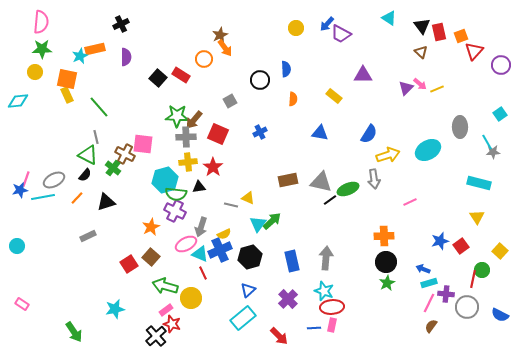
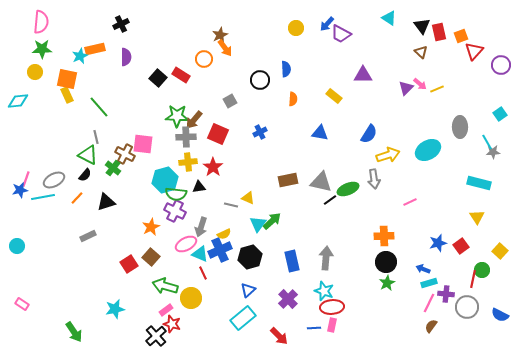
blue star at (440, 241): moved 2 px left, 2 px down
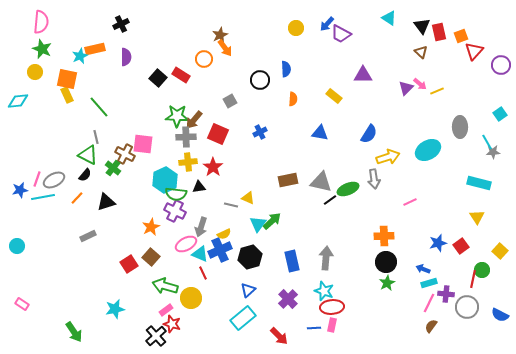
green star at (42, 49): rotated 24 degrees clockwise
yellow line at (437, 89): moved 2 px down
yellow arrow at (388, 155): moved 2 px down
pink line at (26, 179): moved 11 px right
cyan hexagon at (165, 180): rotated 10 degrees counterclockwise
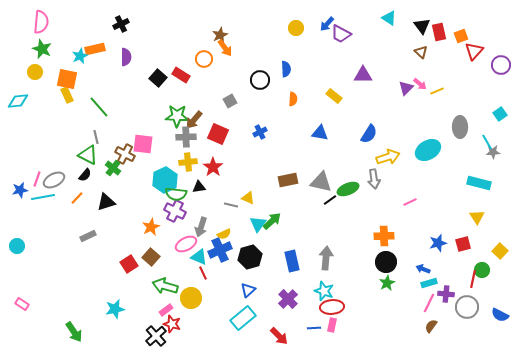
red square at (461, 246): moved 2 px right, 2 px up; rotated 21 degrees clockwise
cyan triangle at (200, 254): moved 1 px left, 3 px down
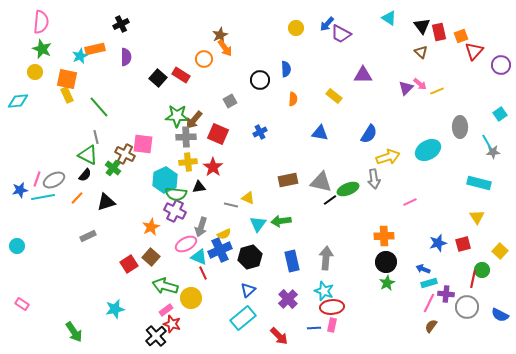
green arrow at (272, 221): moved 9 px right; rotated 144 degrees counterclockwise
